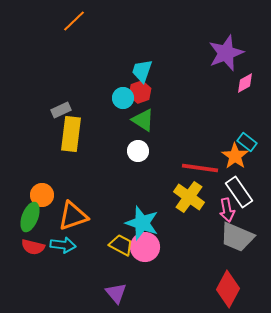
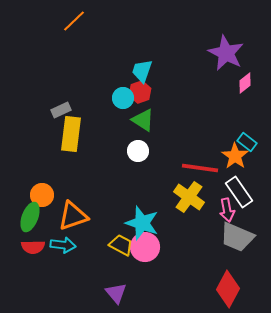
purple star: rotated 24 degrees counterclockwise
pink diamond: rotated 10 degrees counterclockwise
red semicircle: rotated 15 degrees counterclockwise
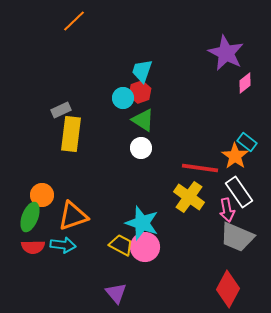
white circle: moved 3 px right, 3 px up
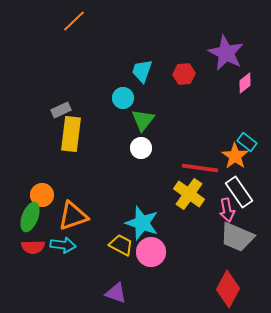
red hexagon: moved 44 px right, 18 px up; rotated 15 degrees clockwise
green triangle: rotated 35 degrees clockwise
yellow cross: moved 3 px up
pink circle: moved 6 px right, 5 px down
purple triangle: rotated 30 degrees counterclockwise
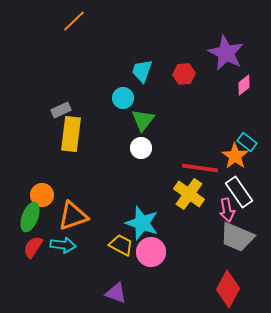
pink diamond: moved 1 px left, 2 px down
red semicircle: rotated 125 degrees clockwise
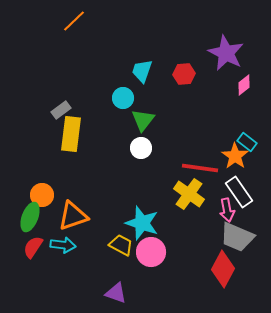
gray rectangle: rotated 12 degrees counterclockwise
red diamond: moved 5 px left, 20 px up
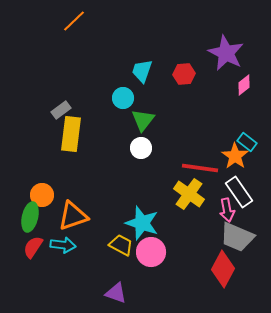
green ellipse: rotated 8 degrees counterclockwise
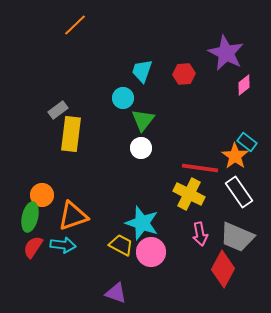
orange line: moved 1 px right, 4 px down
gray rectangle: moved 3 px left
yellow cross: rotated 8 degrees counterclockwise
pink arrow: moved 27 px left, 24 px down
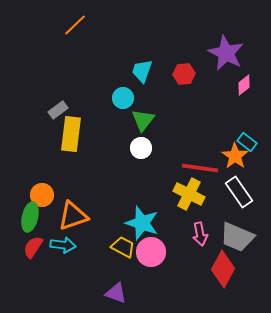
yellow trapezoid: moved 2 px right, 2 px down
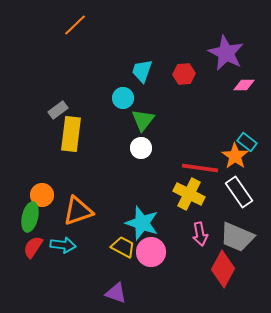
pink diamond: rotated 40 degrees clockwise
orange triangle: moved 5 px right, 5 px up
